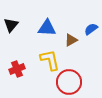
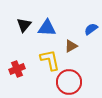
black triangle: moved 13 px right
brown triangle: moved 6 px down
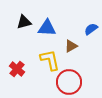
black triangle: moved 3 px up; rotated 35 degrees clockwise
red cross: rotated 28 degrees counterclockwise
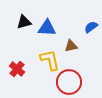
blue semicircle: moved 2 px up
brown triangle: rotated 16 degrees clockwise
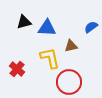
yellow L-shape: moved 2 px up
